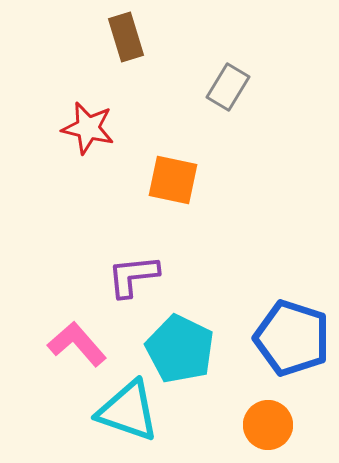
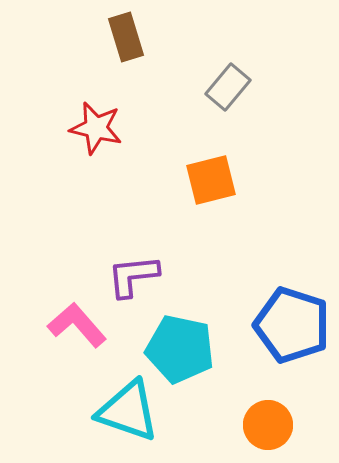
gray rectangle: rotated 9 degrees clockwise
red star: moved 8 px right
orange square: moved 38 px right; rotated 26 degrees counterclockwise
blue pentagon: moved 13 px up
pink L-shape: moved 19 px up
cyan pentagon: rotated 14 degrees counterclockwise
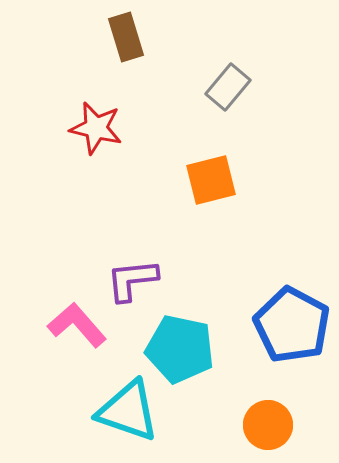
purple L-shape: moved 1 px left, 4 px down
blue pentagon: rotated 10 degrees clockwise
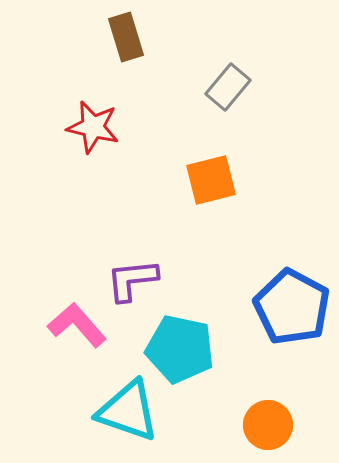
red star: moved 3 px left, 1 px up
blue pentagon: moved 18 px up
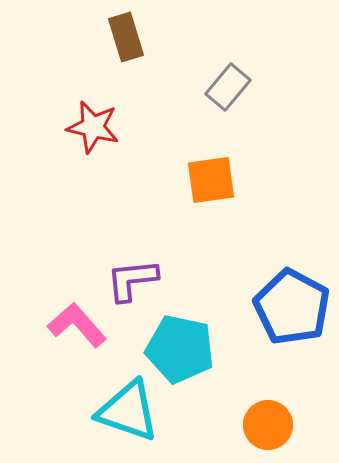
orange square: rotated 6 degrees clockwise
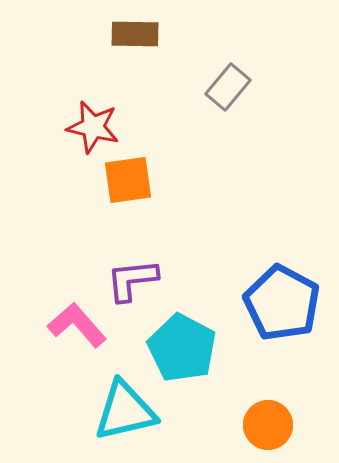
brown rectangle: moved 9 px right, 3 px up; rotated 72 degrees counterclockwise
orange square: moved 83 px left
blue pentagon: moved 10 px left, 4 px up
cyan pentagon: moved 2 px right, 1 px up; rotated 16 degrees clockwise
cyan triangle: moved 3 px left; rotated 32 degrees counterclockwise
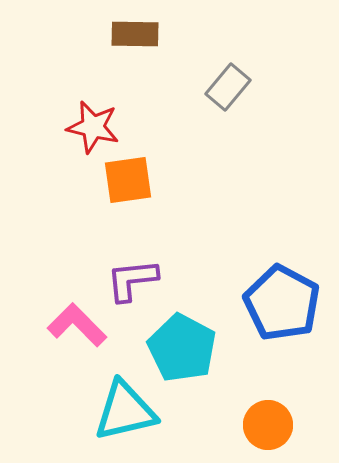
pink L-shape: rotated 4 degrees counterclockwise
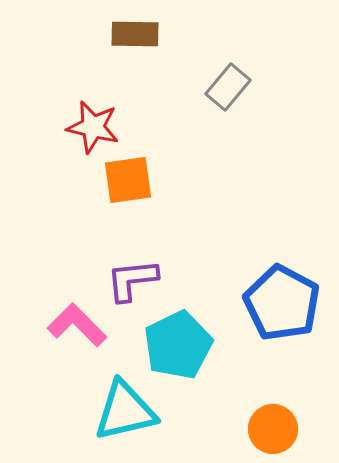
cyan pentagon: moved 4 px left, 3 px up; rotated 18 degrees clockwise
orange circle: moved 5 px right, 4 px down
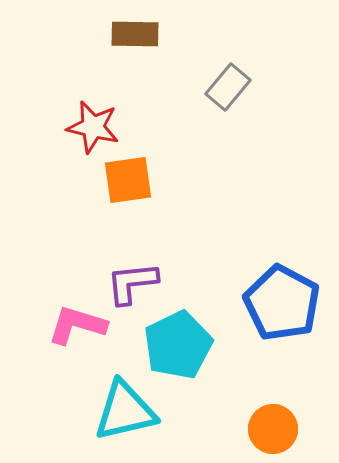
purple L-shape: moved 3 px down
pink L-shape: rotated 28 degrees counterclockwise
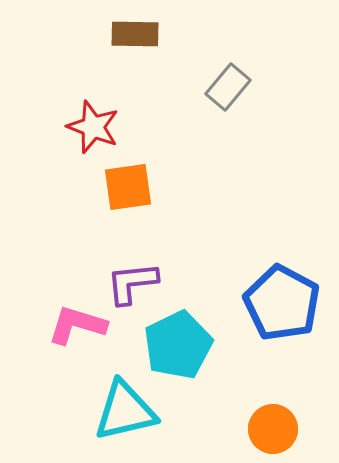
red star: rotated 8 degrees clockwise
orange square: moved 7 px down
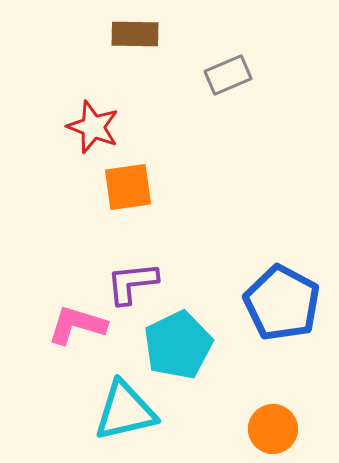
gray rectangle: moved 12 px up; rotated 27 degrees clockwise
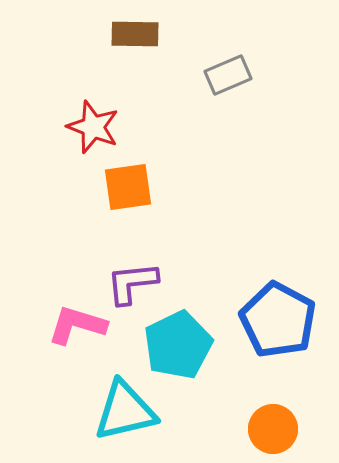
blue pentagon: moved 4 px left, 17 px down
